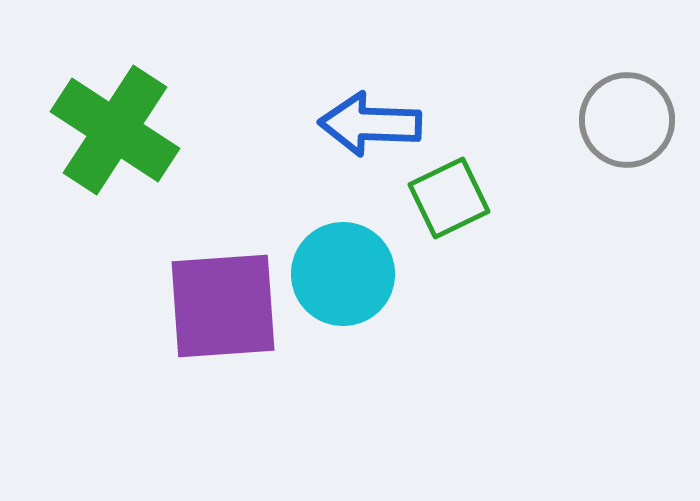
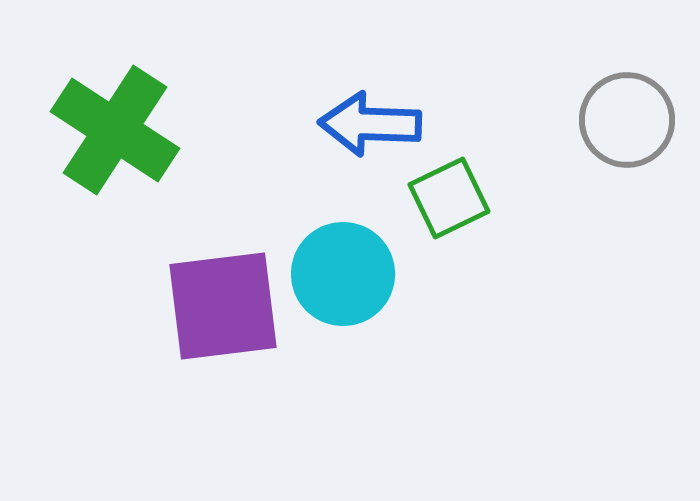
purple square: rotated 3 degrees counterclockwise
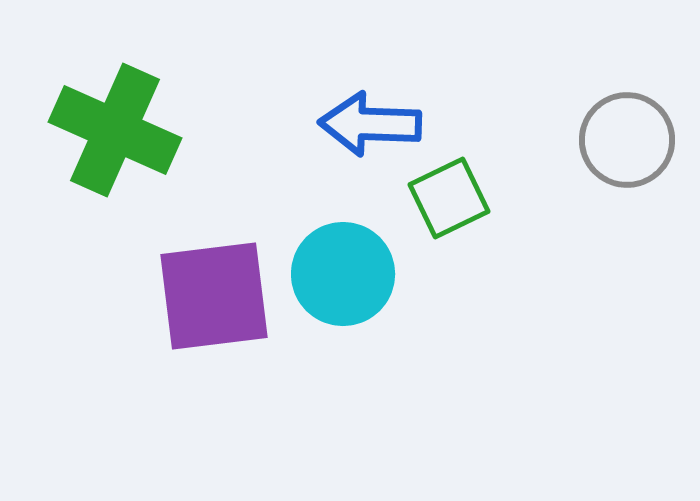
gray circle: moved 20 px down
green cross: rotated 9 degrees counterclockwise
purple square: moved 9 px left, 10 px up
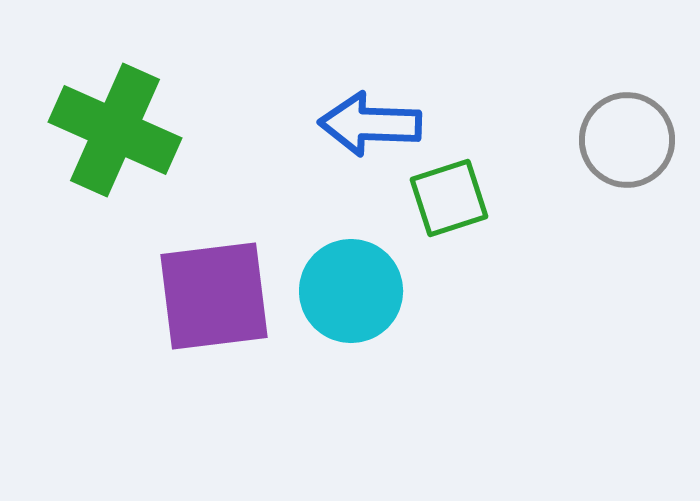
green square: rotated 8 degrees clockwise
cyan circle: moved 8 px right, 17 px down
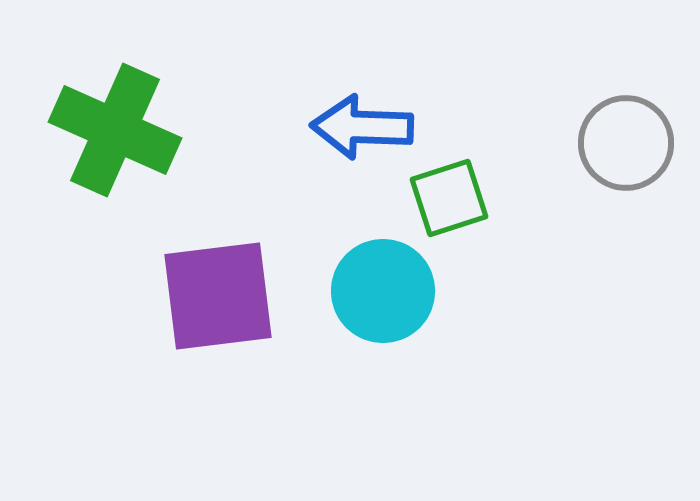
blue arrow: moved 8 px left, 3 px down
gray circle: moved 1 px left, 3 px down
cyan circle: moved 32 px right
purple square: moved 4 px right
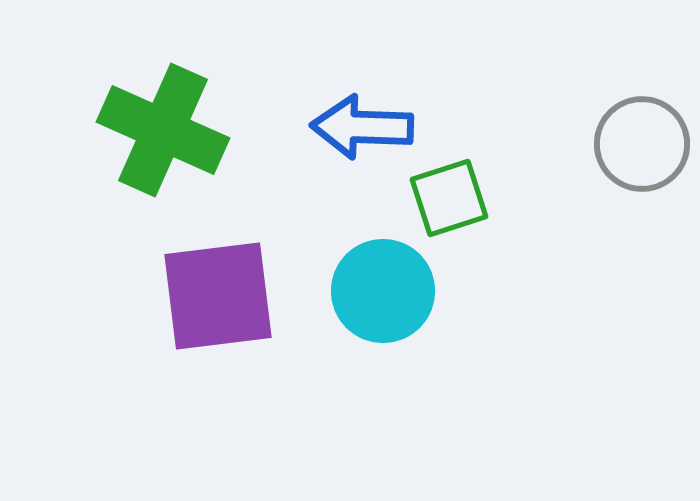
green cross: moved 48 px right
gray circle: moved 16 px right, 1 px down
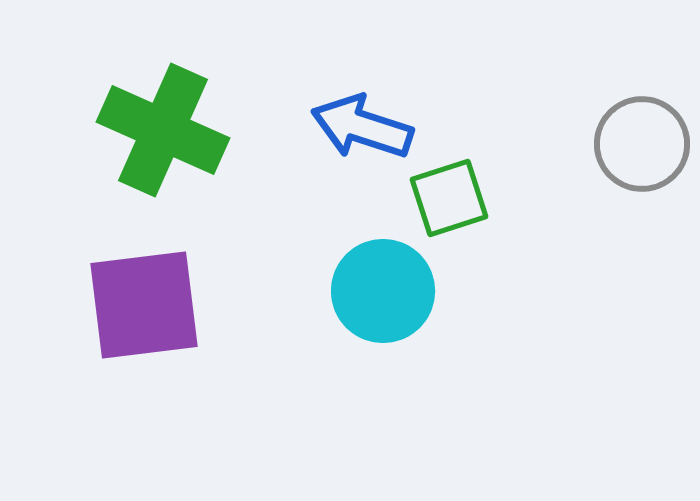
blue arrow: rotated 16 degrees clockwise
purple square: moved 74 px left, 9 px down
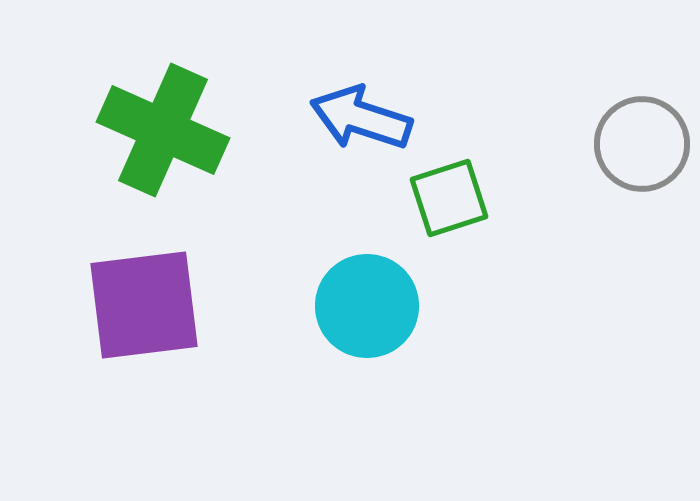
blue arrow: moved 1 px left, 9 px up
cyan circle: moved 16 px left, 15 px down
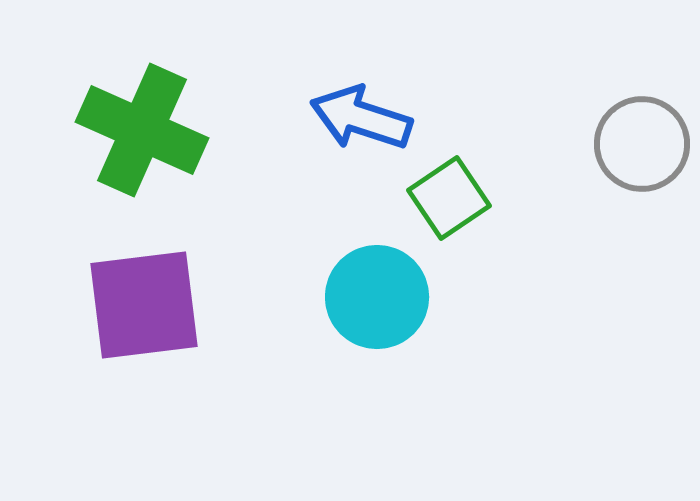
green cross: moved 21 px left
green square: rotated 16 degrees counterclockwise
cyan circle: moved 10 px right, 9 px up
